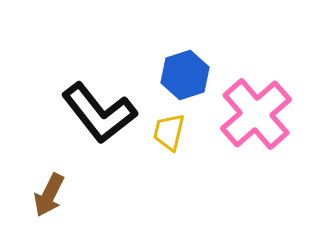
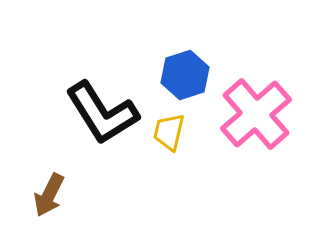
black L-shape: moved 3 px right; rotated 6 degrees clockwise
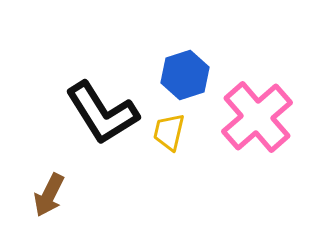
pink cross: moved 1 px right, 3 px down
